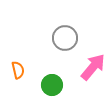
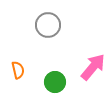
gray circle: moved 17 px left, 13 px up
green circle: moved 3 px right, 3 px up
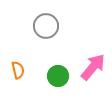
gray circle: moved 2 px left, 1 px down
green circle: moved 3 px right, 6 px up
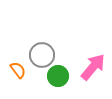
gray circle: moved 4 px left, 29 px down
orange semicircle: rotated 24 degrees counterclockwise
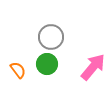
gray circle: moved 9 px right, 18 px up
green circle: moved 11 px left, 12 px up
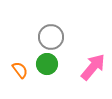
orange semicircle: moved 2 px right
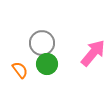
gray circle: moved 9 px left, 6 px down
pink arrow: moved 14 px up
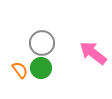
pink arrow: rotated 92 degrees counterclockwise
green circle: moved 6 px left, 4 px down
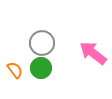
orange semicircle: moved 5 px left
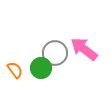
gray circle: moved 13 px right, 10 px down
pink arrow: moved 9 px left, 4 px up
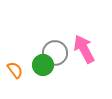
pink arrow: rotated 24 degrees clockwise
green circle: moved 2 px right, 3 px up
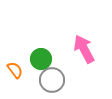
gray circle: moved 3 px left, 27 px down
green circle: moved 2 px left, 6 px up
